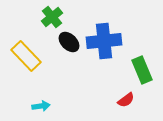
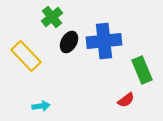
black ellipse: rotated 75 degrees clockwise
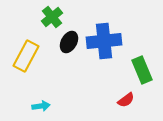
yellow rectangle: rotated 72 degrees clockwise
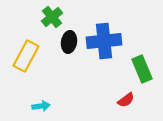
black ellipse: rotated 20 degrees counterclockwise
green rectangle: moved 1 px up
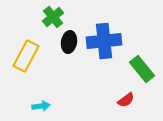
green cross: moved 1 px right
green rectangle: rotated 16 degrees counterclockwise
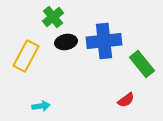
black ellipse: moved 3 px left; rotated 70 degrees clockwise
green rectangle: moved 5 px up
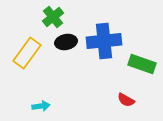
yellow rectangle: moved 1 px right, 3 px up; rotated 8 degrees clockwise
green rectangle: rotated 32 degrees counterclockwise
red semicircle: rotated 66 degrees clockwise
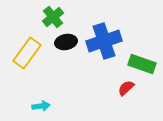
blue cross: rotated 12 degrees counterclockwise
red semicircle: moved 12 px up; rotated 108 degrees clockwise
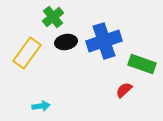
red semicircle: moved 2 px left, 2 px down
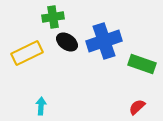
green cross: rotated 30 degrees clockwise
black ellipse: moved 1 px right; rotated 45 degrees clockwise
yellow rectangle: rotated 28 degrees clockwise
red semicircle: moved 13 px right, 17 px down
cyan arrow: rotated 78 degrees counterclockwise
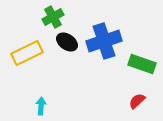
green cross: rotated 20 degrees counterclockwise
red semicircle: moved 6 px up
